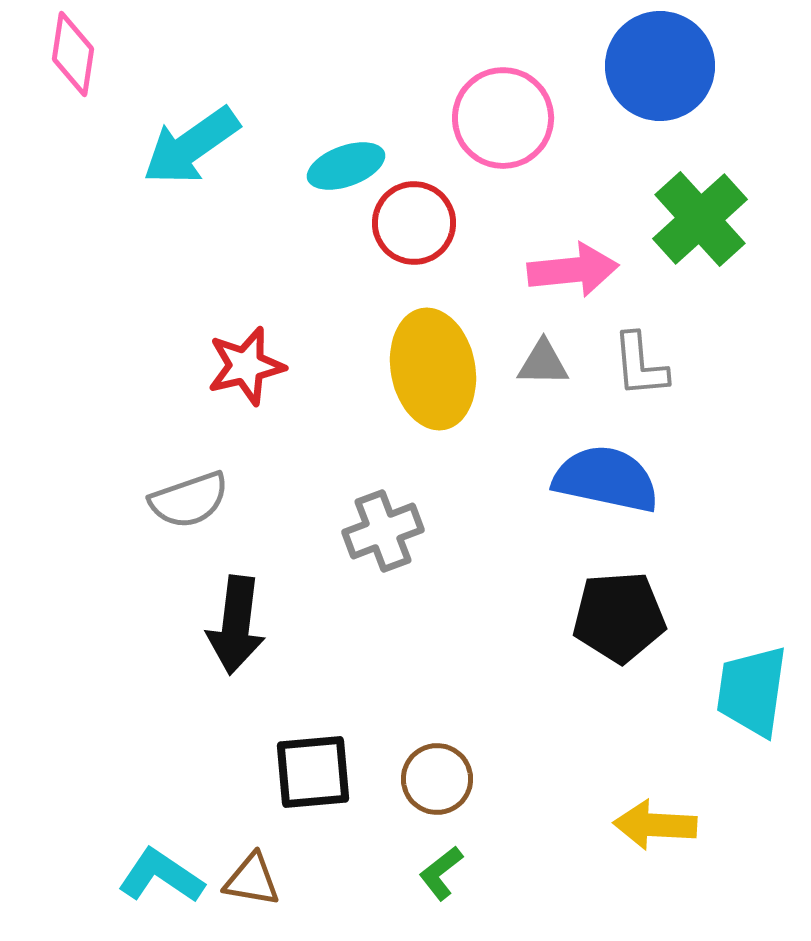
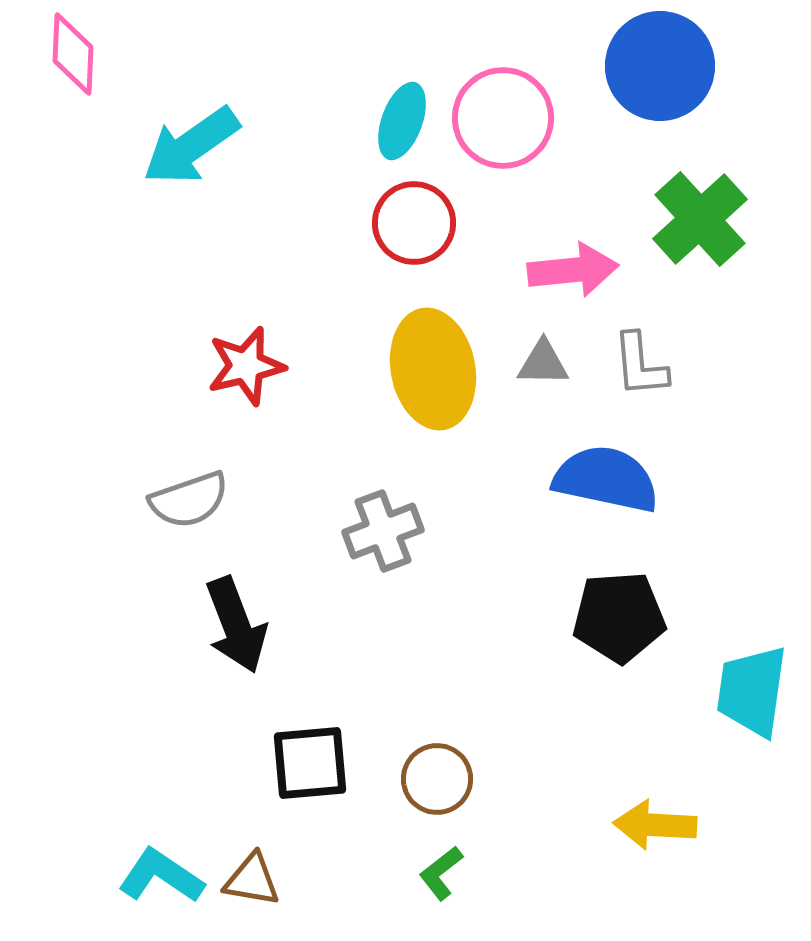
pink diamond: rotated 6 degrees counterclockwise
cyan ellipse: moved 56 px right, 45 px up; rotated 50 degrees counterclockwise
black arrow: rotated 28 degrees counterclockwise
black square: moved 3 px left, 9 px up
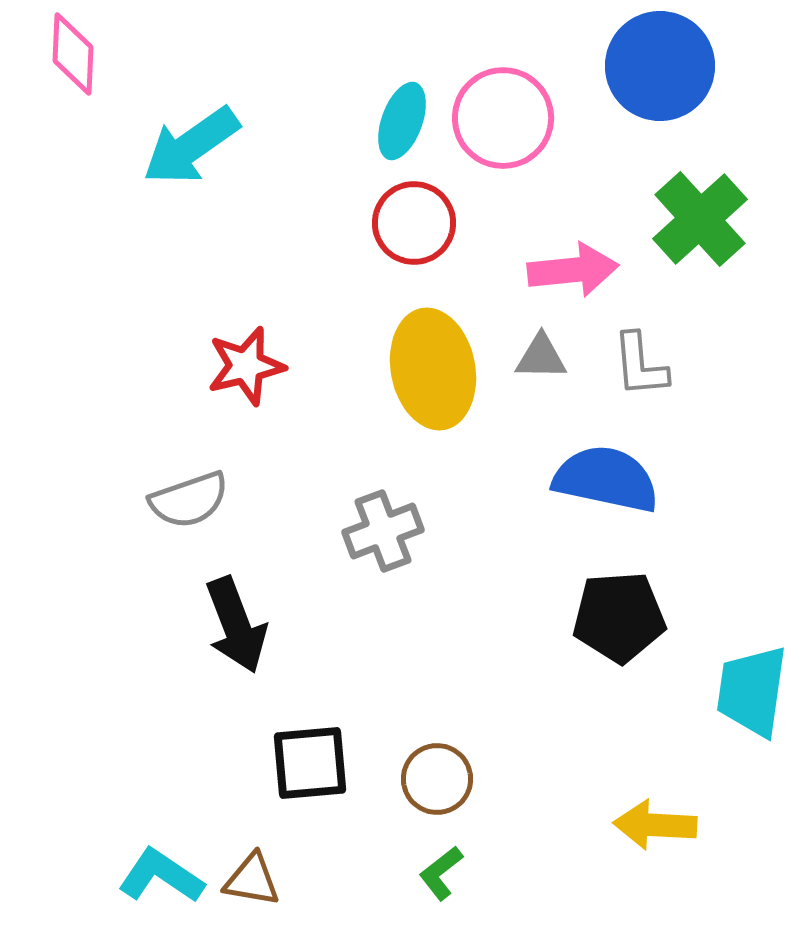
gray triangle: moved 2 px left, 6 px up
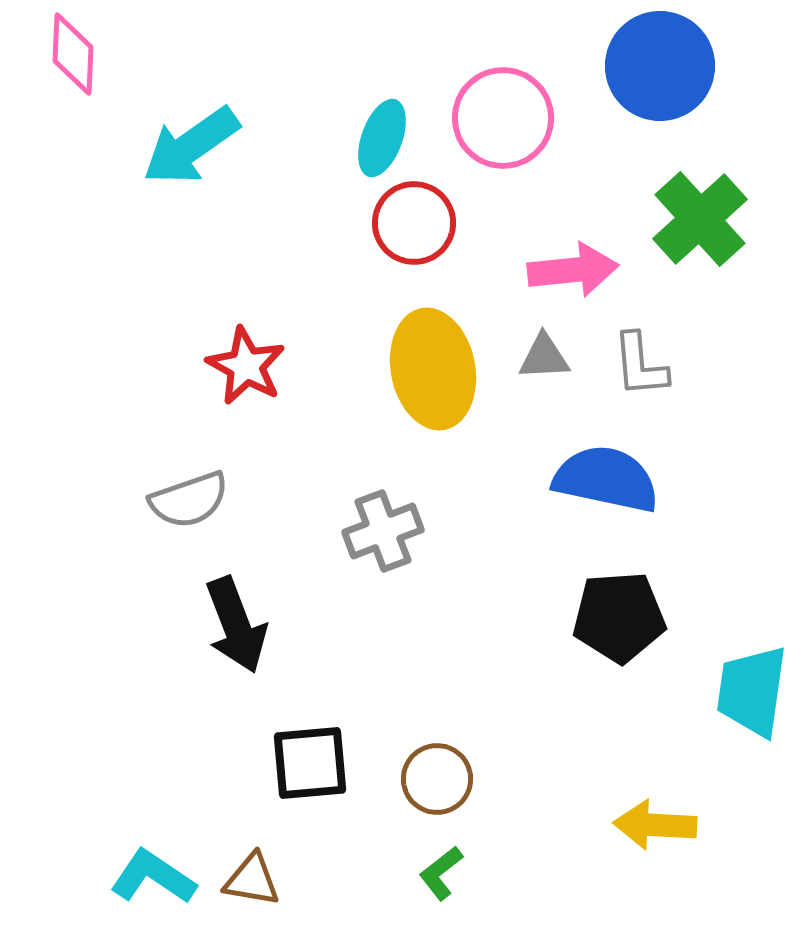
cyan ellipse: moved 20 px left, 17 px down
gray triangle: moved 3 px right; rotated 4 degrees counterclockwise
red star: rotated 30 degrees counterclockwise
cyan L-shape: moved 8 px left, 1 px down
